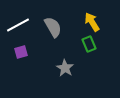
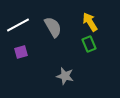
yellow arrow: moved 2 px left
gray star: moved 8 px down; rotated 18 degrees counterclockwise
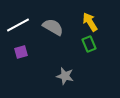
gray semicircle: rotated 30 degrees counterclockwise
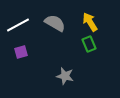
gray semicircle: moved 2 px right, 4 px up
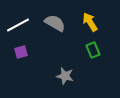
green rectangle: moved 4 px right, 6 px down
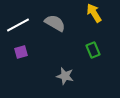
yellow arrow: moved 4 px right, 9 px up
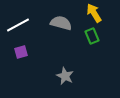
gray semicircle: moved 6 px right; rotated 15 degrees counterclockwise
green rectangle: moved 1 px left, 14 px up
gray star: rotated 12 degrees clockwise
